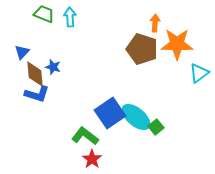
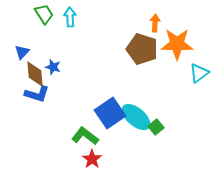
green trapezoid: rotated 35 degrees clockwise
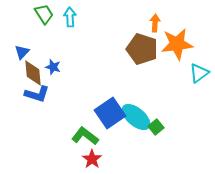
orange star: rotated 8 degrees counterclockwise
brown diamond: moved 2 px left, 1 px up
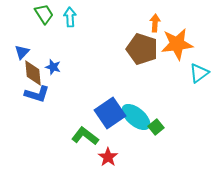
red star: moved 16 px right, 2 px up
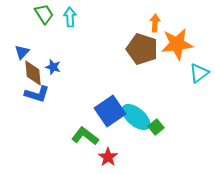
blue square: moved 2 px up
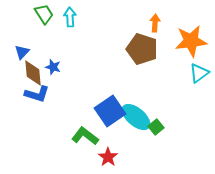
orange star: moved 14 px right, 3 px up
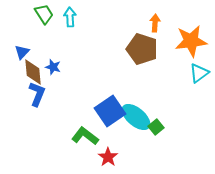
brown diamond: moved 1 px up
blue L-shape: rotated 85 degrees counterclockwise
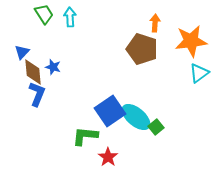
green L-shape: rotated 32 degrees counterclockwise
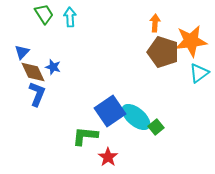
brown pentagon: moved 21 px right, 3 px down
brown diamond: rotated 20 degrees counterclockwise
